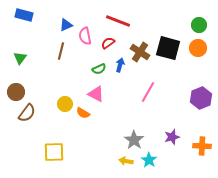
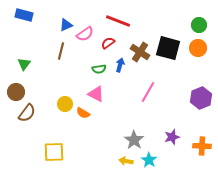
pink semicircle: moved 2 px up; rotated 114 degrees counterclockwise
green triangle: moved 4 px right, 6 px down
green semicircle: rotated 16 degrees clockwise
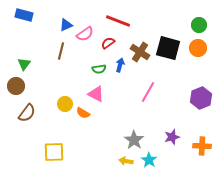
brown circle: moved 6 px up
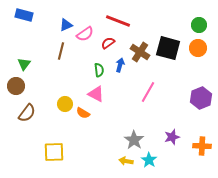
green semicircle: moved 1 px down; rotated 88 degrees counterclockwise
